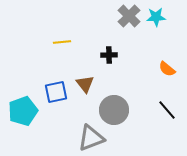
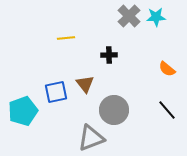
yellow line: moved 4 px right, 4 px up
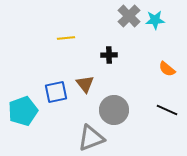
cyan star: moved 1 px left, 3 px down
black line: rotated 25 degrees counterclockwise
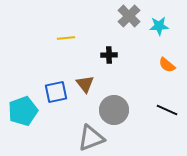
cyan star: moved 4 px right, 6 px down
orange semicircle: moved 4 px up
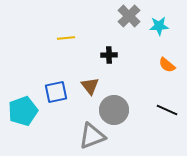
brown triangle: moved 5 px right, 2 px down
gray triangle: moved 1 px right, 2 px up
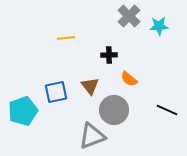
orange semicircle: moved 38 px left, 14 px down
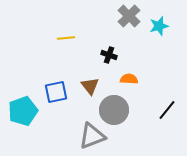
cyan star: rotated 12 degrees counterclockwise
black cross: rotated 21 degrees clockwise
orange semicircle: rotated 144 degrees clockwise
black line: rotated 75 degrees counterclockwise
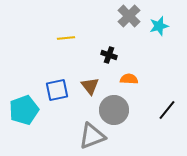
blue square: moved 1 px right, 2 px up
cyan pentagon: moved 1 px right, 1 px up
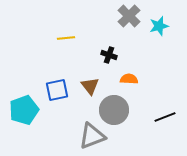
black line: moved 2 px left, 7 px down; rotated 30 degrees clockwise
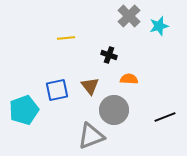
gray triangle: moved 1 px left
